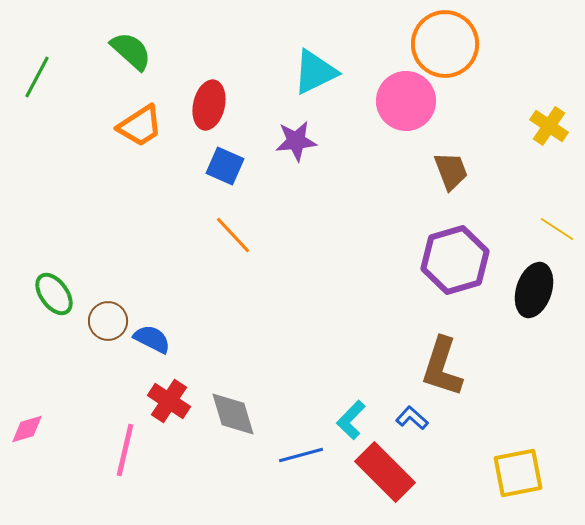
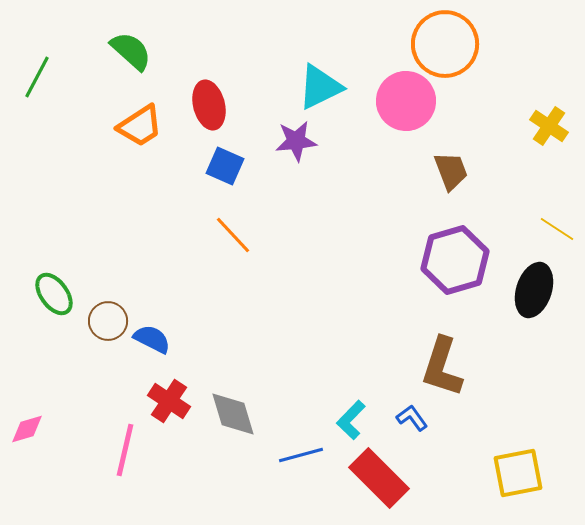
cyan triangle: moved 5 px right, 15 px down
red ellipse: rotated 27 degrees counterclockwise
blue L-shape: rotated 12 degrees clockwise
red rectangle: moved 6 px left, 6 px down
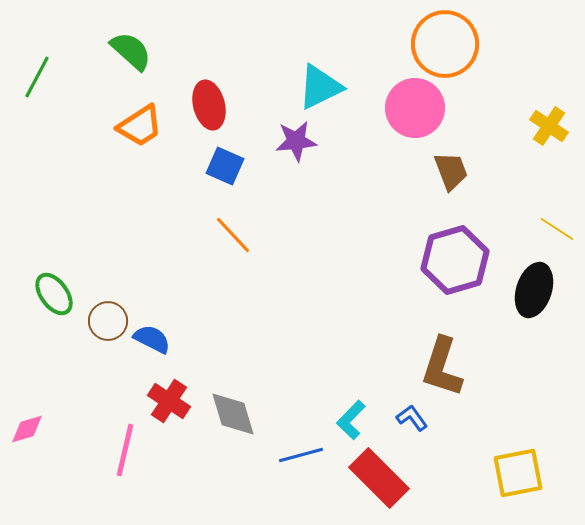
pink circle: moved 9 px right, 7 px down
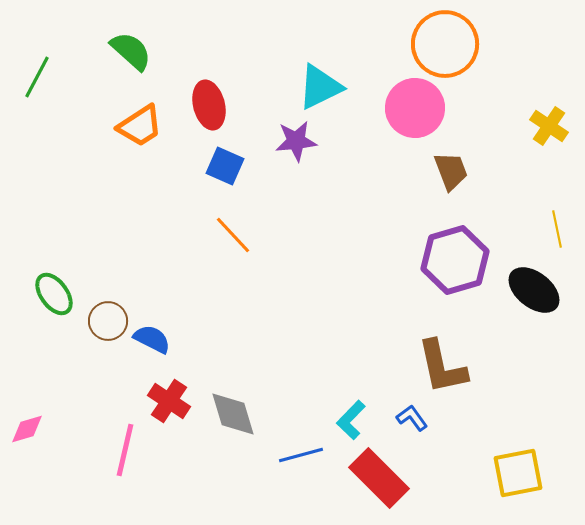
yellow line: rotated 45 degrees clockwise
black ellipse: rotated 70 degrees counterclockwise
brown L-shape: rotated 30 degrees counterclockwise
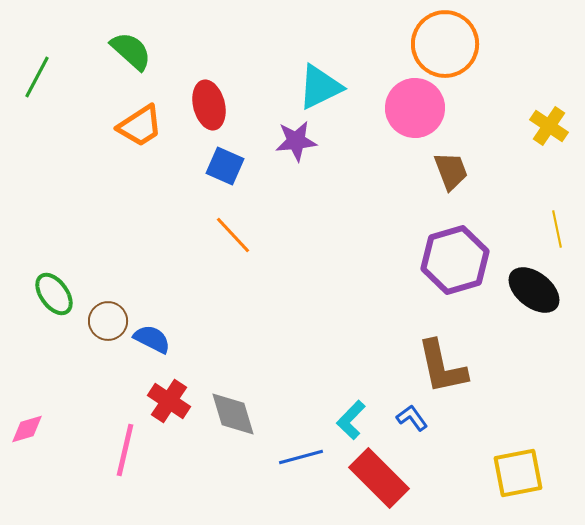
blue line: moved 2 px down
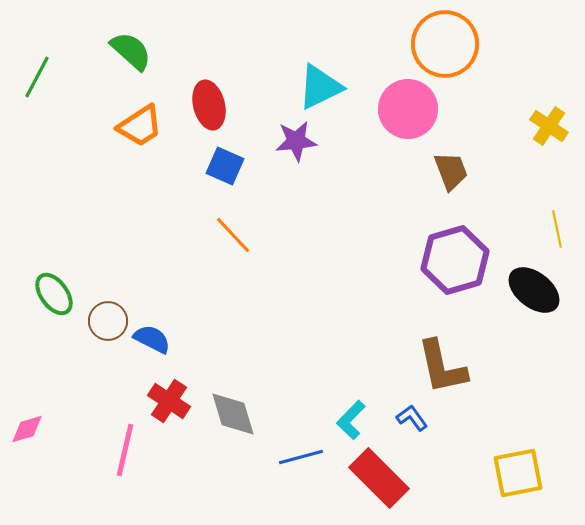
pink circle: moved 7 px left, 1 px down
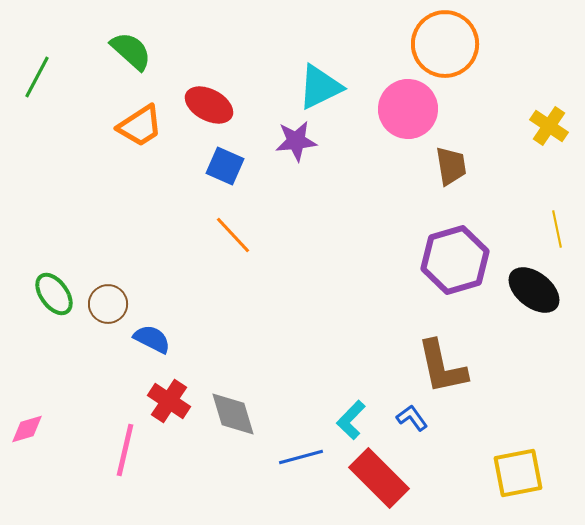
red ellipse: rotated 48 degrees counterclockwise
brown trapezoid: moved 5 px up; rotated 12 degrees clockwise
brown circle: moved 17 px up
